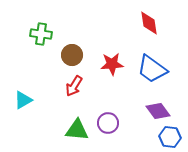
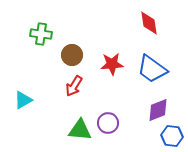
purple diamond: moved 1 px up; rotated 75 degrees counterclockwise
green triangle: moved 3 px right
blue hexagon: moved 2 px right, 1 px up
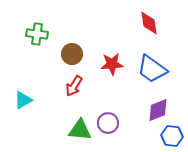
green cross: moved 4 px left
brown circle: moved 1 px up
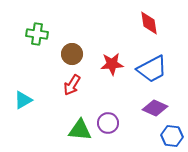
blue trapezoid: rotated 64 degrees counterclockwise
red arrow: moved 2 px left, 1 px up
purple diamond: moved 3 px left, 2 px up; rotated 45 degrees clockwise
